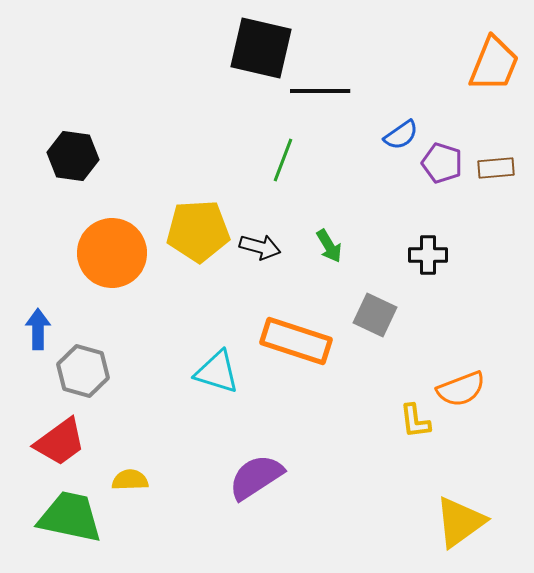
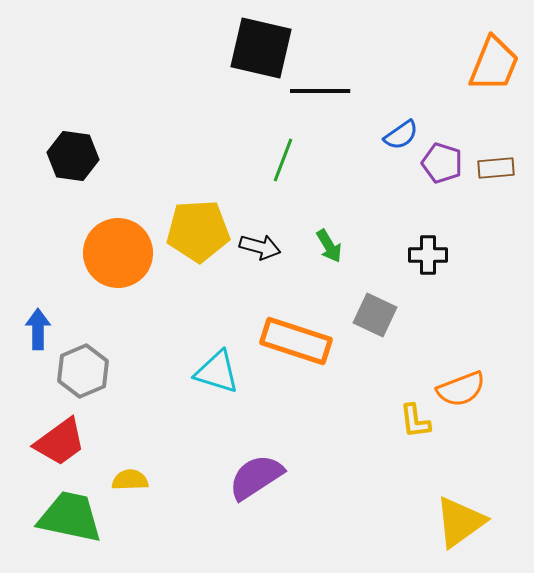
orange circle: moved 6 px right
gray hexagon: rotated 21 degrees clockwise
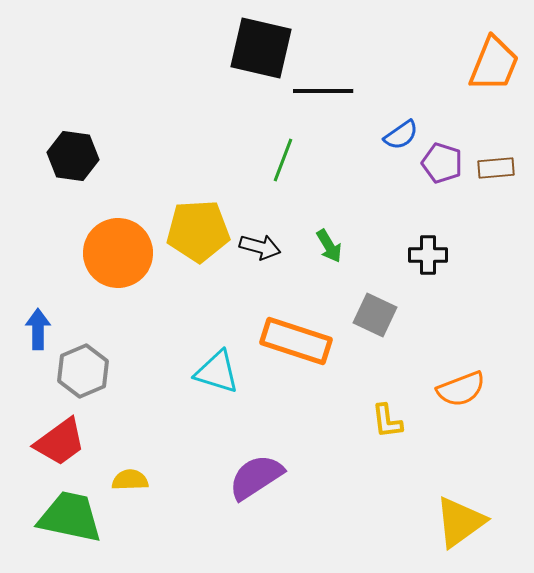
black line: moved 3 px right
yellow L-shape: moved 28 px left
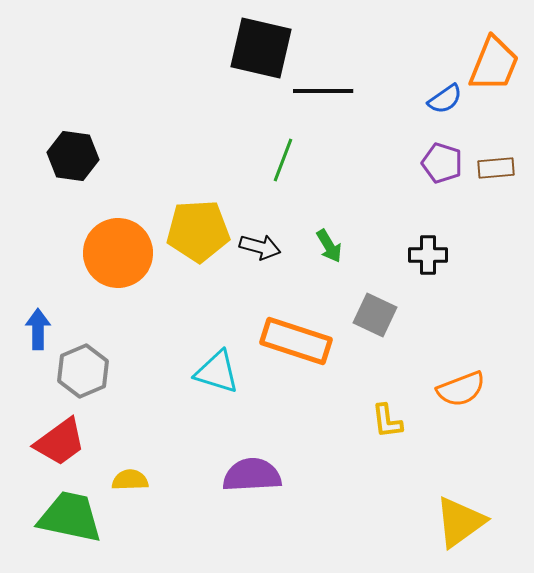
blue semicircle: moved 44 px right, 36 px up
purple semicircle: moved 4 px left, 2 px up; rotated 30 degrees clockwise
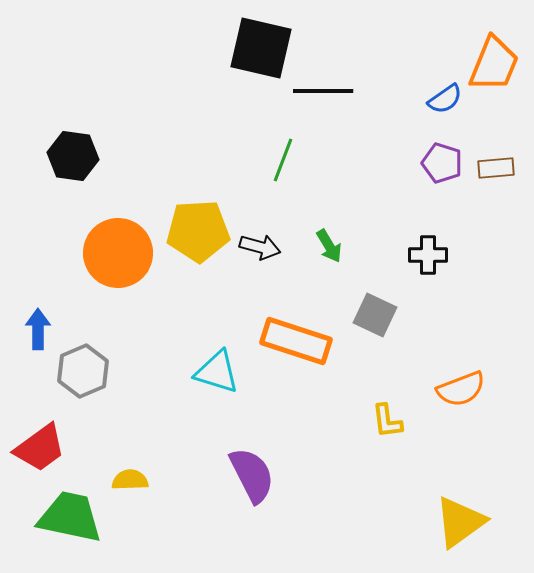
red trapezoid: moved 20 px left, 6 px down
purple semicircle: rotated 66 degrees clockwise
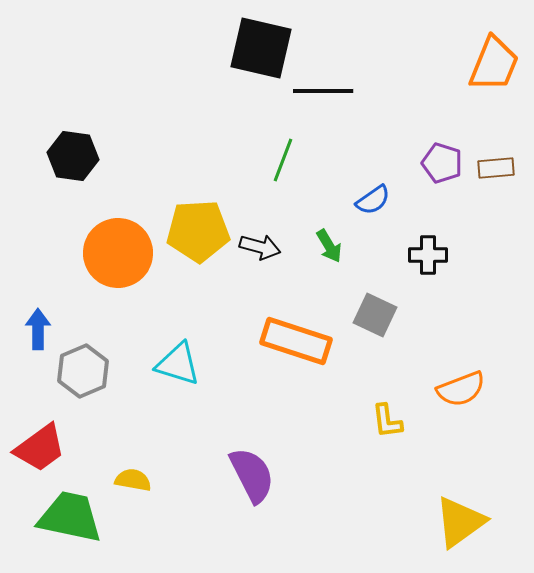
blue semicircle: moved 72 px left, 101 px down
cyan triangle: moved 39 px left, 8 px up
yellow semicircle: moved 3 px right; rotated 12 degrees clockwise
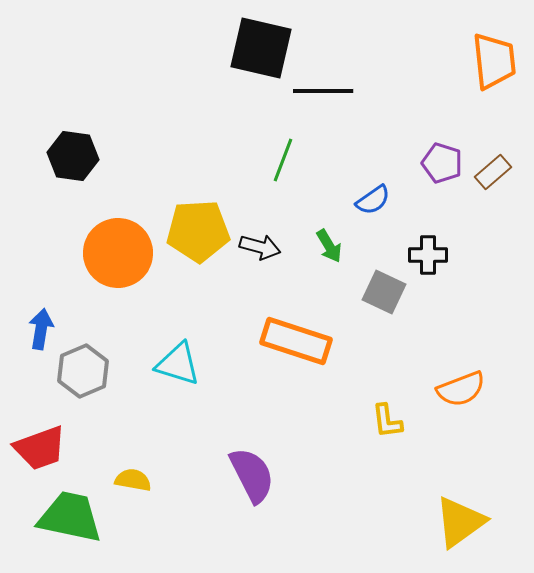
orange trapezoid: moved 3 px up; rotated 28 degrees counterclockwise
brown rectangle: moved 3 px left, 4 px down; rotated 36 degrees counterclockwise
gray square: moved 9 px right, 23 px up
blue arrow: moved 3 px right; rotated 9 degrees clockwise
red trapezoid: rotated 16 degrees clockwise
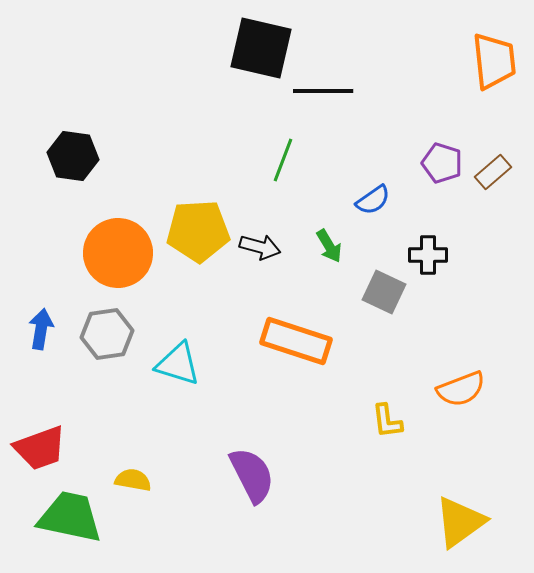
gray hexagon: moved 24 px right, 37 px up; rotated 15 degrees clockwise
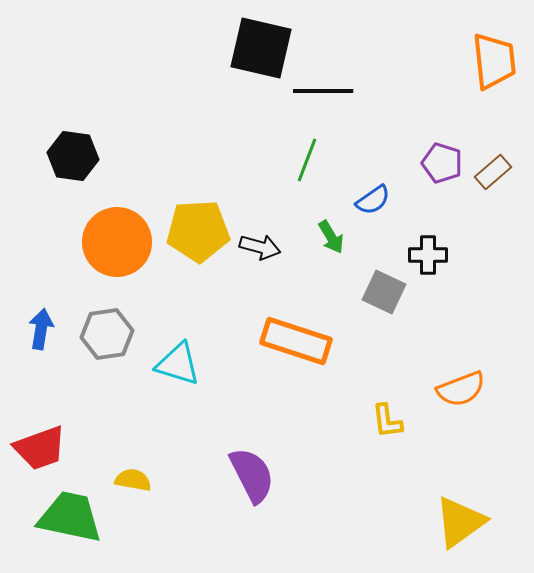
green line: moved 24 px right
green arrow: moved 2 px right, 9 px up
orange circle: moved 1 px left, 11 px up
